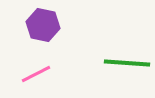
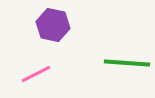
purple hexagon: moved 10 px right
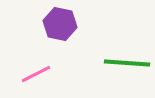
purple hexagon: moved 7 px right, 1 px up
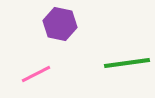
green line: rotated 12 degrees counterclockwise
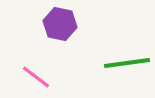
pink line: moved 3 px down; rotated 64 degrees clockwise
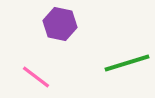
green line: rotated 9 degrees counterclockwise
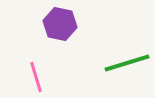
pink line: rotated 36 degrees clockwise
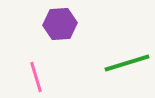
purple hexagon: rotated 16 degrees counterclockwise
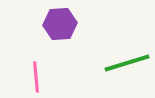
pink line: rotated 12 degrees clockwise
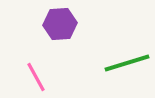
pink line: rotated 24 degrees counterclockwise
